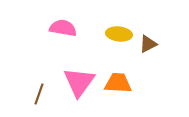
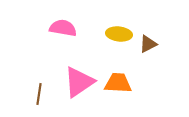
pink triangle: rotated 20 degrees clockwise
brown line: rotated 10 degrees counterclockwise
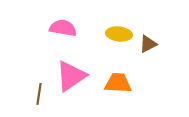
pink triangle: moved 8 px left, 6 px up
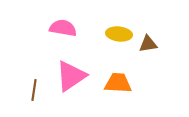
brown triangle: rotated 18 degrees clockwise
brown line: moved 5 px left, 4 px up
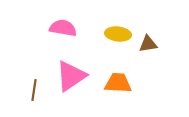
yellow ellipse: moved 1 px left
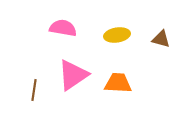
yellow ellipse: moved 1 px left, 1 px down; rotated 15 degrees counterclockwise
brown triangle: moved 13 px right, 5 px up; rotated 24 degrees clockwise
pink triangle: moved 2 px right, 1 px up
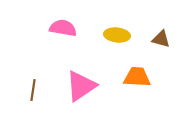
yellow ellipse: rotated 15 degrees clockwise
pink triangle: moved 8 px right, 11 px down
orange trapezoid: moved 19 px right, 6 px up
brown line: moved 1 px left
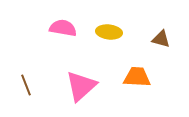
yellow ellipse: moved 8 px left, 3 px up
pink triangle: rotated 8 degrees counterclockwise
brown line: moved 7 px left, 5 px up; rotated 30 degrees counterclockwise
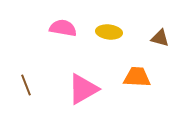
brown triangle: moved 1 px left, 1 px up
pink triangle: moved 2 px right, 3 px down; rotated 12 degrees clockwise
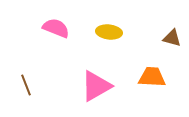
pink semicircle: moved 7 px left; rotated 12 degrees clockwise
brown triangle: moved 12 px right
orange trapezoid: moved 15 px right
pink triangle: moved 13 px right, 3 px up
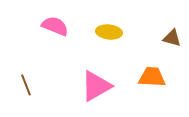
pink semicircle: moved 1 px left, 2 px up
